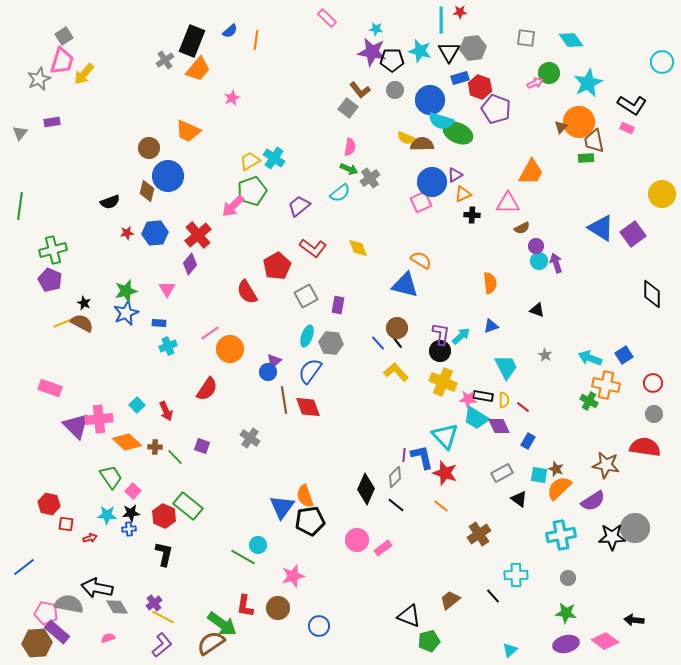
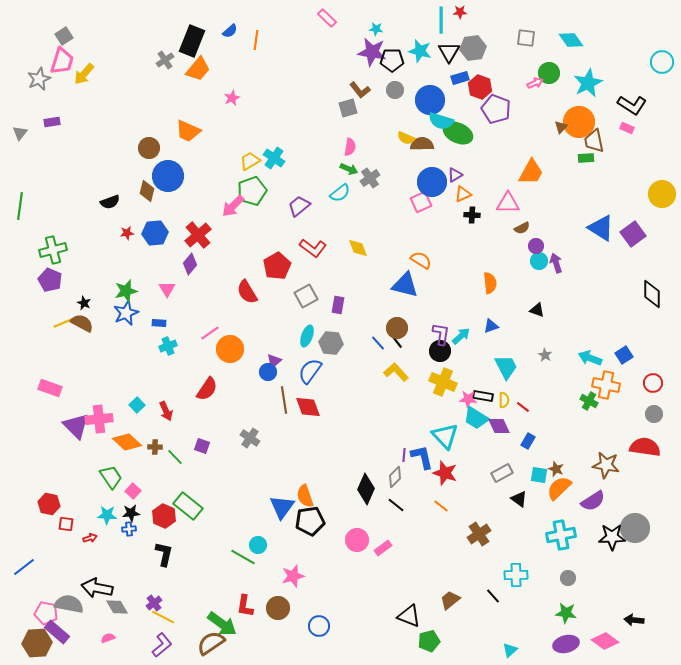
gray square at (348, 108): rotated 36 degrees clockwise
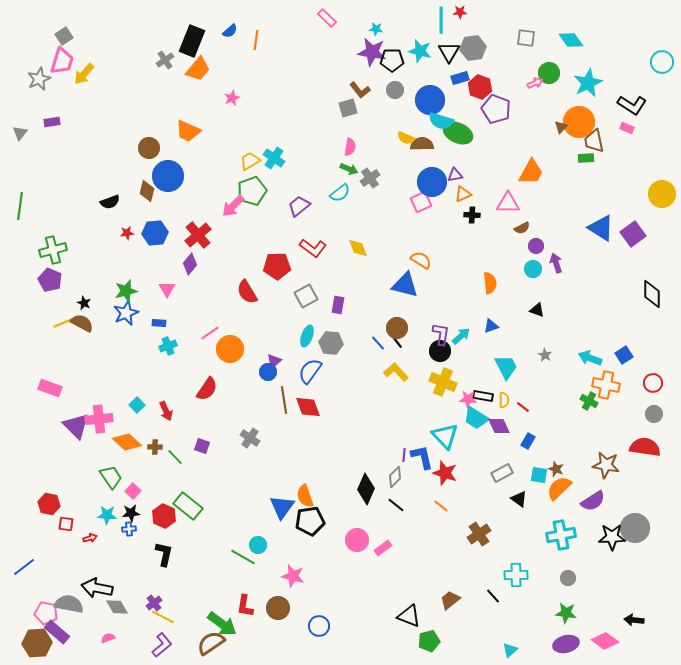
purple triangle at (455, 175): rotated 21 degrees clockwise
cyan circle at (539, 261): moved 6 px left, 8 px down
red pentagon at (277, 266): rotated 28 degrees clockwise
pink star at (293, 576): rotated 30 degrees clockwise
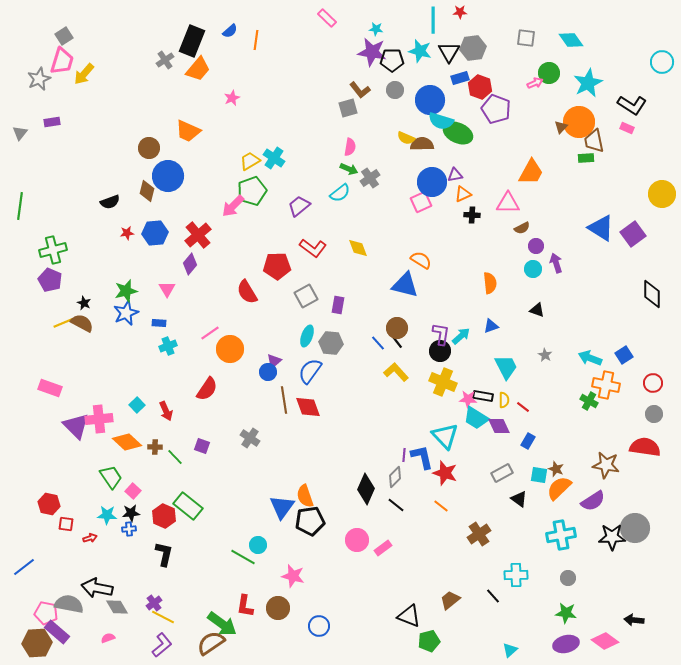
cyan line at (441, 20): moved 8 px left
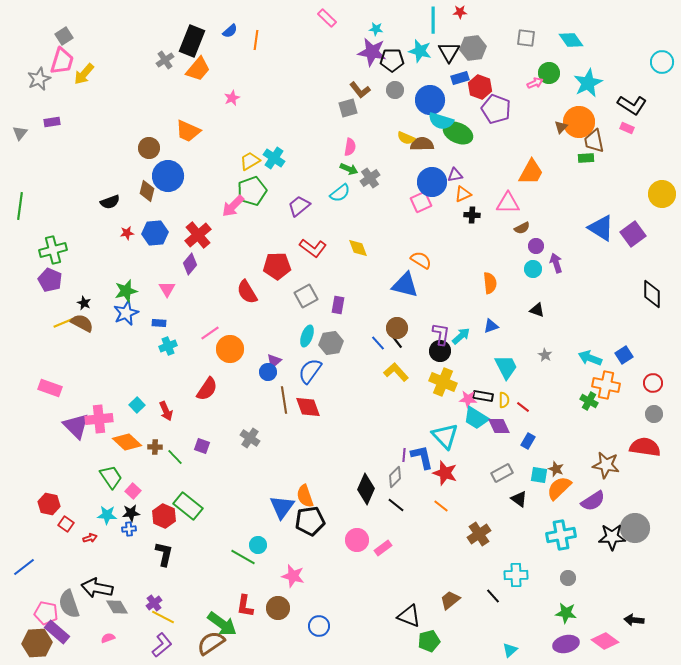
gray hexagon at (331, 343): rotated 15 degrees counterclockwise
red square at (66, 524): rotated 28 degrees clockwise
gray semicircle at (69, 604): rotated 120 degrees counterclockwise
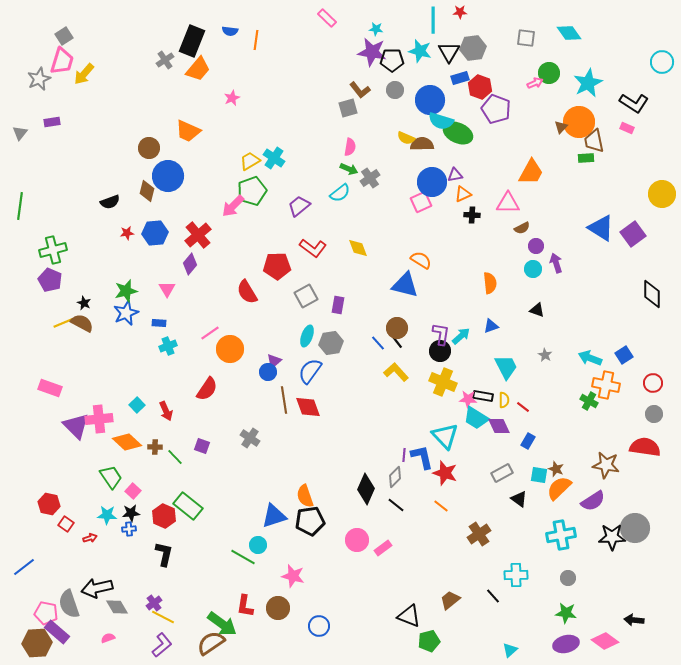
blue semicircle at (230, 31): rotated 49 degrees clockwise
cyan diamond at (571, 40): moved 2 px left, 7 px up
black L-shape at (632, 105): moved 2 px right, 2 px up
blue triangle at (282, 507): moved 8 px left, 9 px down; rotated 36 degrees clockwise
black arrow at (97, 588): rotated 24 degrees counterclockwise
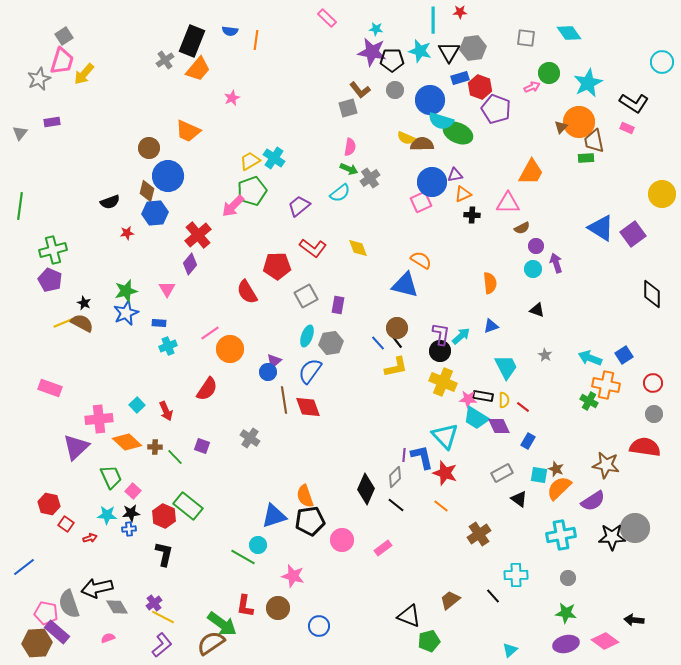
pink arrow at (535, 83): moved 3 px left, 4 px down
blue hexagon at (155, 233): moved 20 px up
yellow L-shape at (396, 372): moved 5 px up; rotated 120 degrees clockwise
purple triangle at (76, 426): moved 21 px down; rotated 32 degrees clockwise
green trapezoid at (111, 477): rotated 10 degrees clockwise
pink circle at (357, 540): moved 15 px left
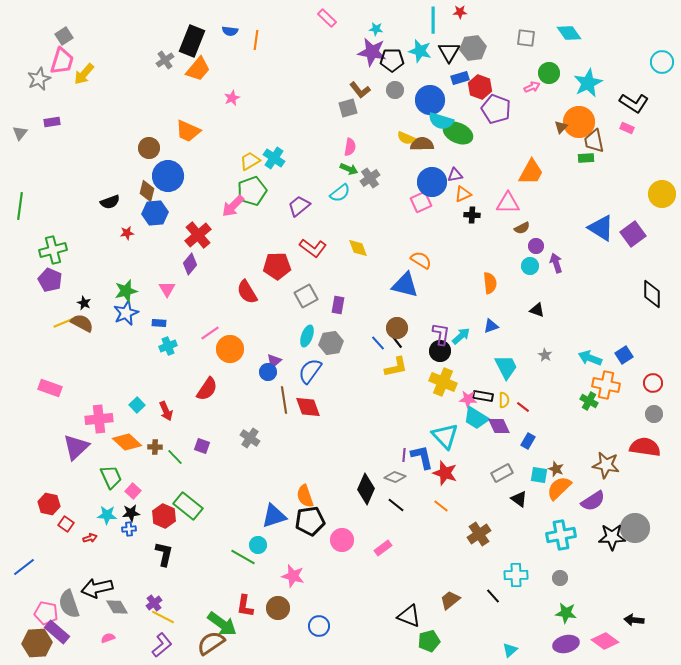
cyan circle at (533, 269): moved 3 px left, 3 px up
gray diamond at (395, 477): rotated 65 degrees clockwise
gray circle at (568, 578): moved 8 px left
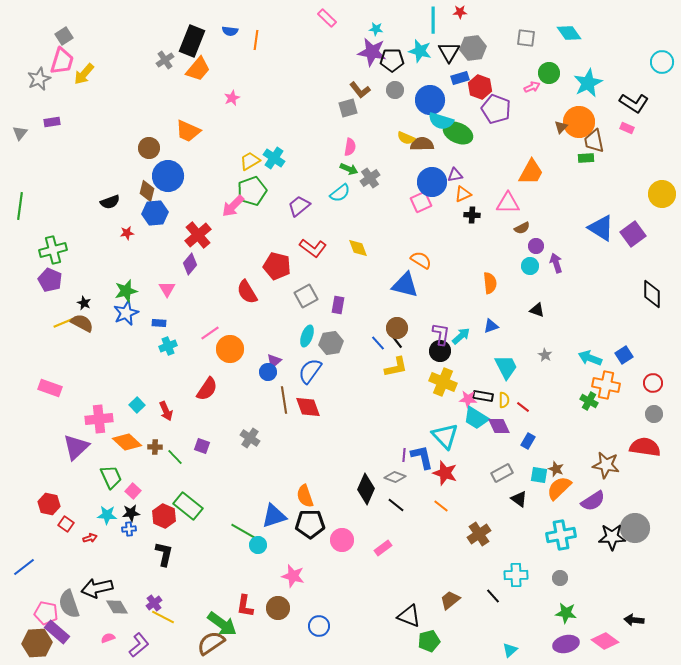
red pentagon at (277, 266): rotated 16 degrees clockwise
black pentagon at (310, 521): moved 3 px down; rotated 8 degrees clockwise
green line at (243, 557): moved 26 px up
purple L-shape at (162, 645): moved 23 px left
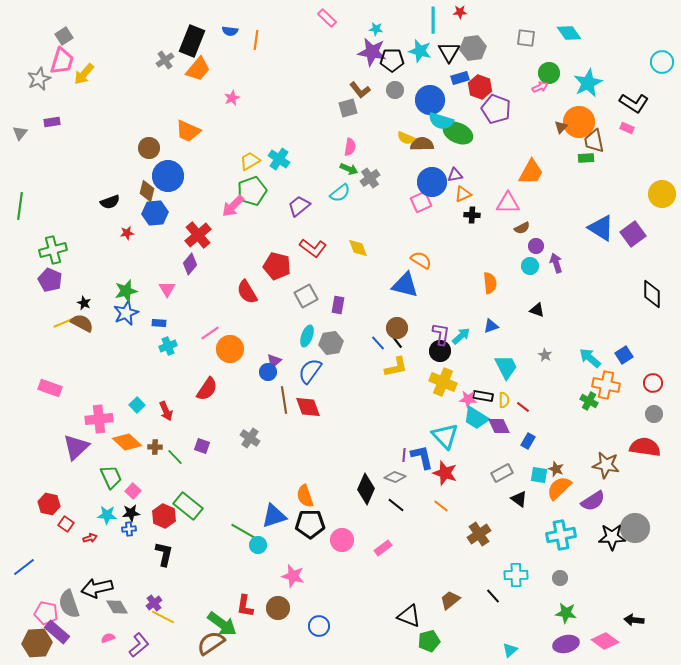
pink arrow at (532, 87): moved 8 px right
cyan cross at (274, 158): moved 5 px right, 1 px down
cyan arrow at (590, 358): rotated 20 degrees clockwise
